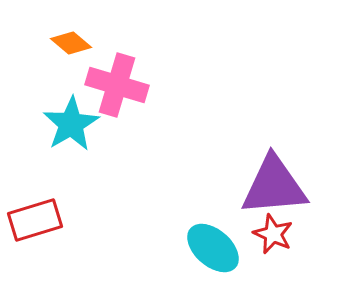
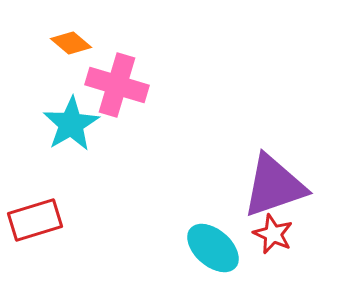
purple triangle: rotated 14 degrees counterclockwise
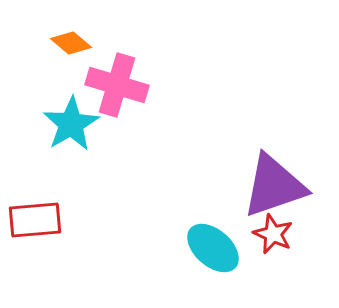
red rectangle: rotated 12 degrees clockwise
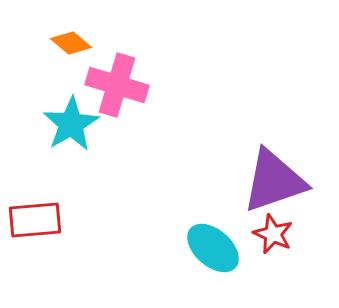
purple triangle: moved 5 px up
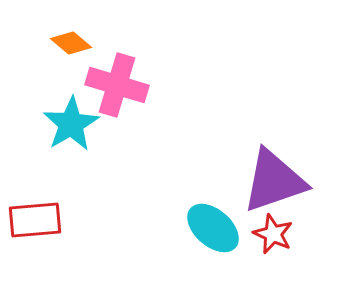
cyan ellipse: moved 20 px up
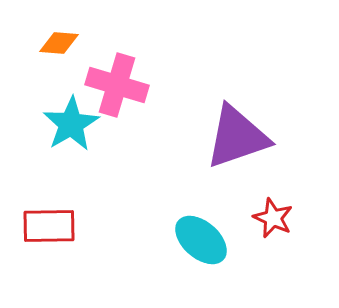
orange diamond: moved 12 px left; rotated 36 degrees counterclockwise
purple triangle: moved 37 px left, 44 px up
red rectangle: moved 14 px right, 6 px down; rotated 4 degrees clockwise
cyan ellipse: moved 12 px left, 12 px down
red star: moved 16 px up
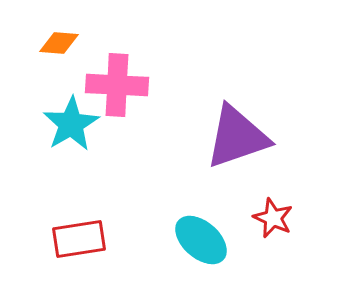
pink cross: rotated 14 degrees counterclockwise
red rectangle: moved 30 px right, 13 px down; rotated 8 degrees counterclockwise
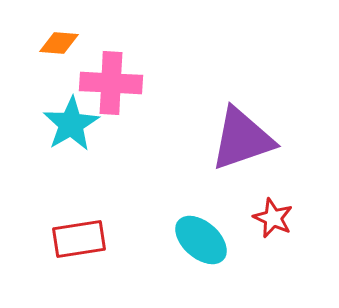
pink cross: moved 6 px left, 2 px up
purple triangle: moved 5 px right, 2 px down
